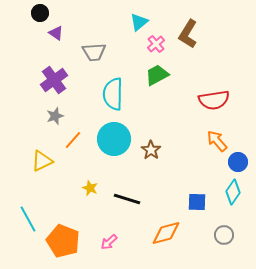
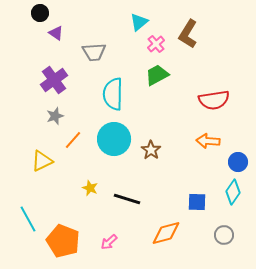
orange arrow: moved 9 px left; rotated 45 degrees counterclockwise
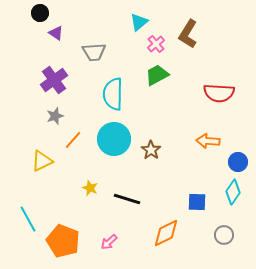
red semicircle: moved 5 px right, 7 px up; rotated 12 degrees clockwise
orange diamond: rotated 12 degrees counterclockwise
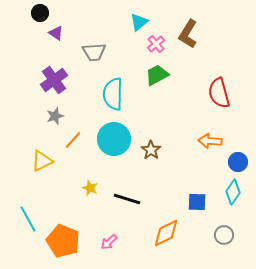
red semicircle: rotated 72 degrees clockwise
orange arrow: moved 2 px right
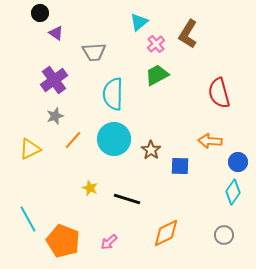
yellow triangle: moved 12 px left, 12 px up
blue square: moved 17 px left, 36 px up
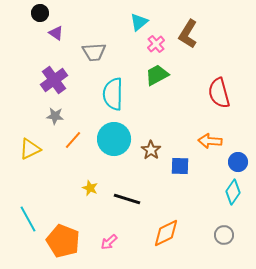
gray star: rotated 24 degrees clockwise
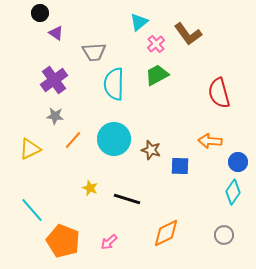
brown L-shape: rotated 68 degrees counterclockwise
cyan semicircle: moved 1 px right, 10 px up
brown star: rotated 18 degrees counterclockwise
cyan line: moved 4 px right, 9 px up; rotated 12 degrees counterclockwise
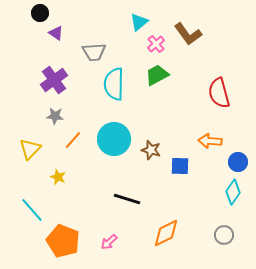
yellow triangle: rotated 20 degrees counterclockwise
yellow star: moved 32 px left, 11 px up
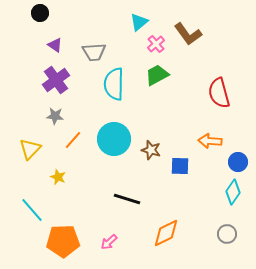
purple triangle: moved 1 px left, 12 px down
purple cross: moved 2 px right
gray circle: moved 3 px right, 1 px up
orange pentagon: rotated 24 degrees counterclockwise
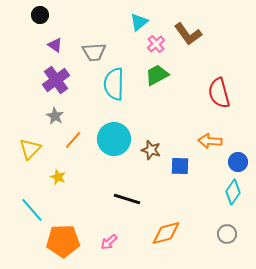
black circle: moved 2 px down
gray star: rotated 24 degrees clockwise
orange diamond: rotated 12 degrees clockwise
